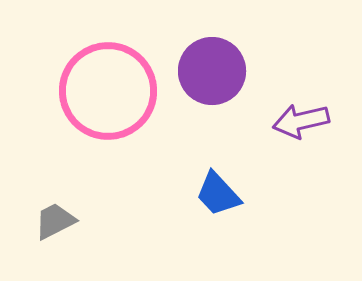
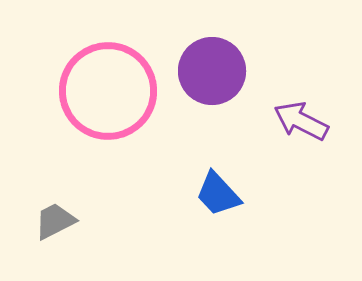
purple arrow: rotated 40 degrees clockwise
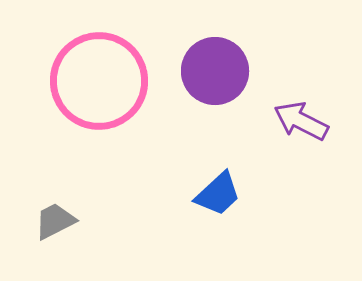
purple circle: moved 3 px right
pink circle: moved 9 px left, 10 px up
blue trapezoid: rotated 90 degrees counterclockwise
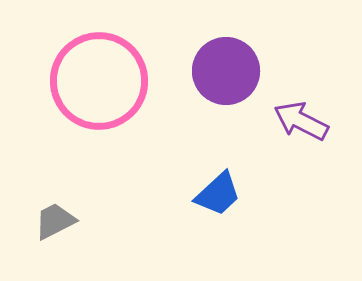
purple circle: moved 11 px right
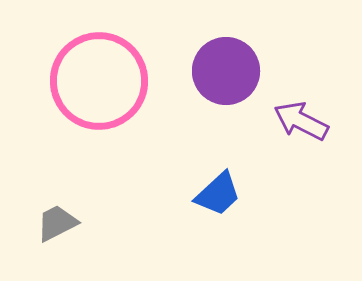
gray trapezoid: moved 2 px right, 2 px down
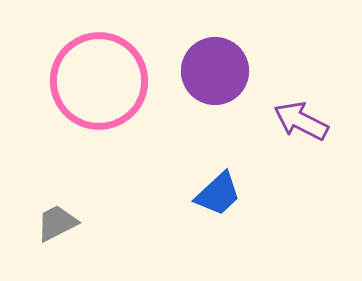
purple circle: moved 11 px left
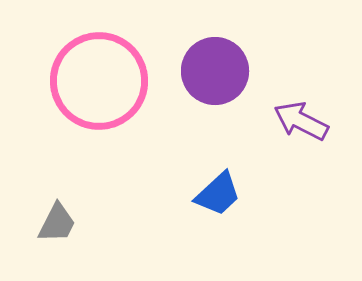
gray trapezoid: rotated 144 degrees clockwise
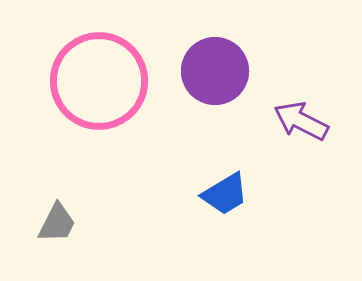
blue trapezoid: moved 7 px right; rotated 12 degrees clockwise
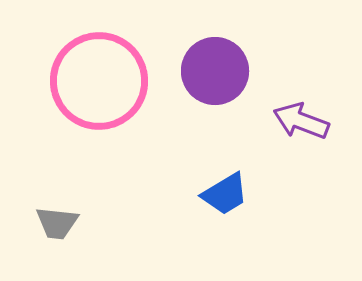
purple arrow: rotated 6 degrees counterclockwise
gray trapezoid: rotated 69 degrees clockwise
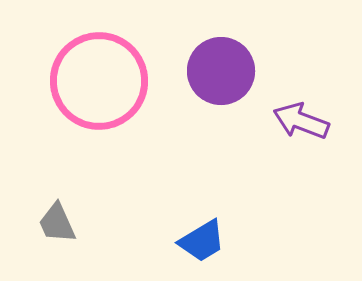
purple circle: moved 6 px right
blue trapezoid: moved 23 px left, 47 px down
gray trapezoid: rotated 60 degrees clockwise
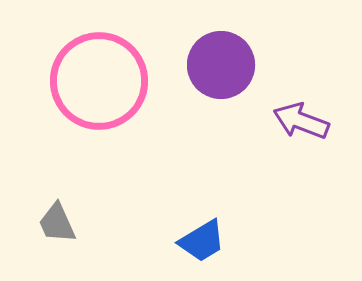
purple circle: moved 6 px up
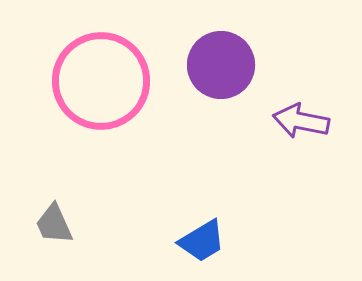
pink circle: moved 2 px right
purple arrow: rotated 10 degrees counterclockwise
gray trapezoid: moved 3 px left, 1 px down
